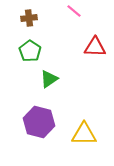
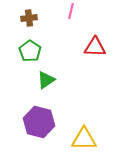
pink line: moved 3 px left; rotated 63 degrees clockwise
green triangle: moved 3 px left, 1 px down
yellow triangle: moved 5 px down
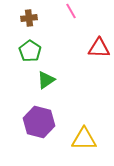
pink line: rotated 42 degrees counterclockwise
red triangle: moved 4 px right, 1 px down
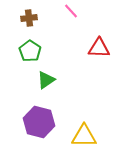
pink line: rotated 14 degrees counterclockwise
yellow triangle: moved 3 px up
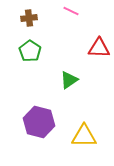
pink line: rotated 21 degrees counterclockwise
green triangle: moved 23 px right
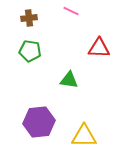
green pentagon: rotated 25 degrees counterclockwise
green triangle: rotated 42 degrees clockwise
purple hexagon: rotated 20 degrees counterclockwise
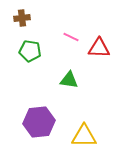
pink line: moved 26 px down
brown cross: moved 7 px left
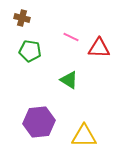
brown cross: rotated 21 degrees clockwise
green triangle: rotated 24 degrees clockwise
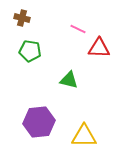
pink line: moved 7 px right, 8 px up
green triangle: rotated 18 degrees counterclockwise
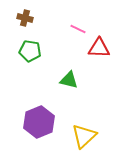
brown cross: moved 3 px right
purple hexagon: rotated 16 degrees counterclockwise
yellow triangle: rotated 44 degrees counterclockwise
